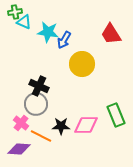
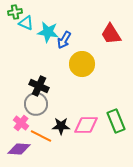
cyan triangle: moved 2 px right, 1 px down
green rectangle: moved 6 px down
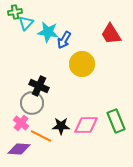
cyan triangle: rotated 49 degrees clockwise
gray circle: moved 4 px left, 1 px up
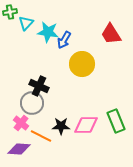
green cross: moved 5 px left
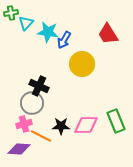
green cross: moved 1 px right, 1 px down
red trapezoid: moved 3 px left
pink cross: moved 3 px right, 1 px down; rotated 35 degrees clockwise
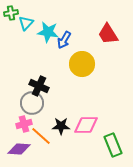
green rectangle: moved 3 px left, 24 px down
orange line: rotated 15 degrees clockwise
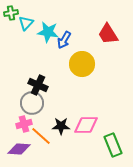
black cross: moved 1 px left, 1 px up
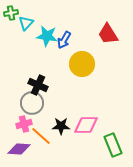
cyan star: moved 1 px left, 4 px down
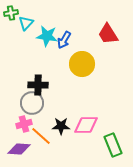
black cross: rotated 24 degrees counterclockwise
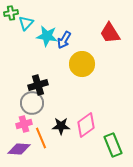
red trapezoid: moved 2 px right, 1 px up
black cross: rotated 18 degrees counterclockwise
pink diamond: rotated 35 degrees counterclockwise
orange line: moved 2 px down; rotated 25 degrees clockwise
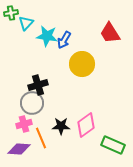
green rectangle: rotated 45 degrees counterclockwise
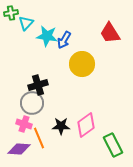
pink cross: rotated 35 degrees clockwise
orange line: moved 2 px left
green rectangle: rotated 40 degrees clockwise
